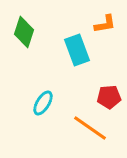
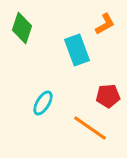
orange L-shape: rotated 20 degrees counterclockwise
green diamond: moved 2 px left, 4 px up
red pentagon: moved 1 px left, 1 px up
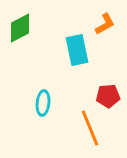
green diamond: moved 2 px left; rotated 44 degrees clockwise
cyan rectangle: rotated 8 degrees clockwise
cyan ellipse: rotated 25 degrees counterclockwise
orange line: rotated 33 degrees clockwise
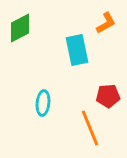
orange L-shape: moved 1 px right, 1 px up
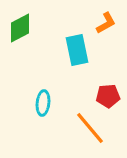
orange line: rotated 18 degrees counterclockwise
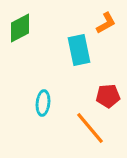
cyan rectangle: moved 2 px right
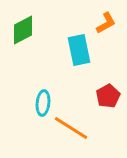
green diamond: moved 3 px right, 2 px down
red pentagon: rotated 25 degrees counterclockwise
orange line: moved 19 px left; rotated 18 degrees counterclockwise
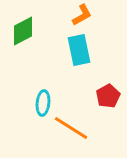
orange L-shape: moved 24 px left, 8 px up
green diamond: moved 1 px down
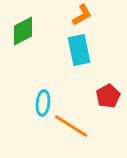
orange line: moved 2 px up
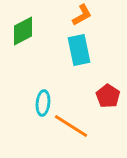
red pentagon: rotated 10 degrees counterclockwise
